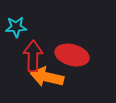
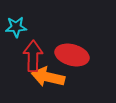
orange arrow: moved 1 px right
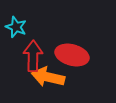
cyan star: rotated 25 degrees clockwise
